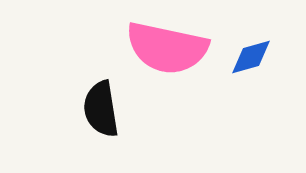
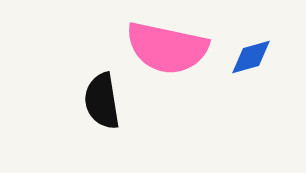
black semicircle: moved 1 px right, 8 px up
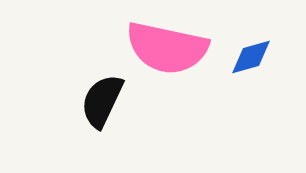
black semicircle: rotated 34 degrees clockwise
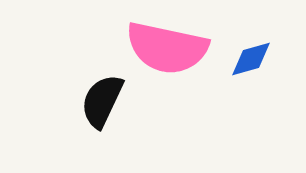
blue diamond: moved 2 px down
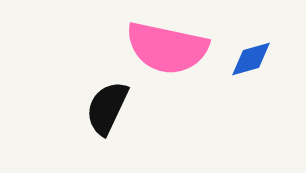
black semicircle: moved 5 px right, 7 px down
